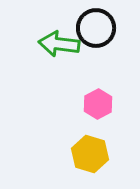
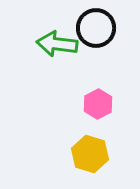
green arrow: moved 2 px left
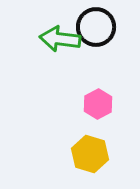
black circle: moved 1 px up
green arrow: moved 3 px right, 5 px up
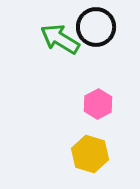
green arrow: rotated 24 degrees clockwise
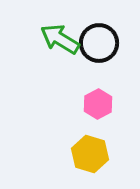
black circle: moved 3 px right, 16 px down
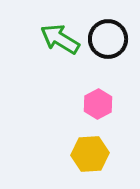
black circle: moved 9 px right, 4 px up
yellow hexagon: rotated 21 degrees counterclockwise
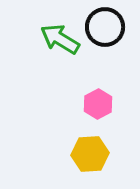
black circle: moved 3 px left, 12 px up
